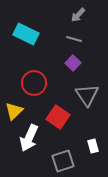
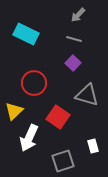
gray triangle: rotated 40 degrees counterclockwise
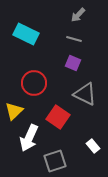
purple square: rotated 21 degrees counterclockwise
gray triangle: moved 2 px left, 1 px up; rotated 10 degrees clockwise
white rectangle: rotated 24 degrees counterclockwise
gray square: moved 8 px left
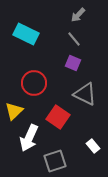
gray line: rotated 35 degrees clockwise
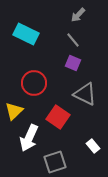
gray line: moved 1 px left, 1 px down
gray square: moved 1 px down
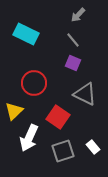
white rectangle: moved 1 px down
gray square: moved 8 px right, 11 px up
